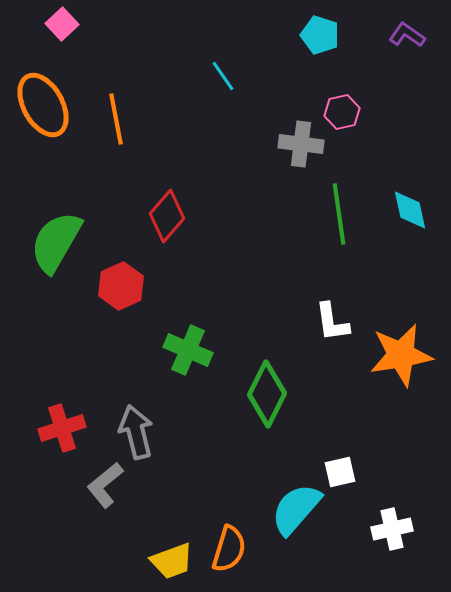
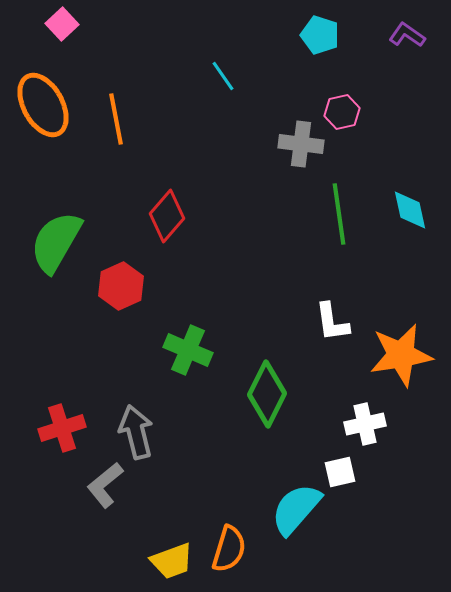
white cross: moved 27 px left, 105 px up
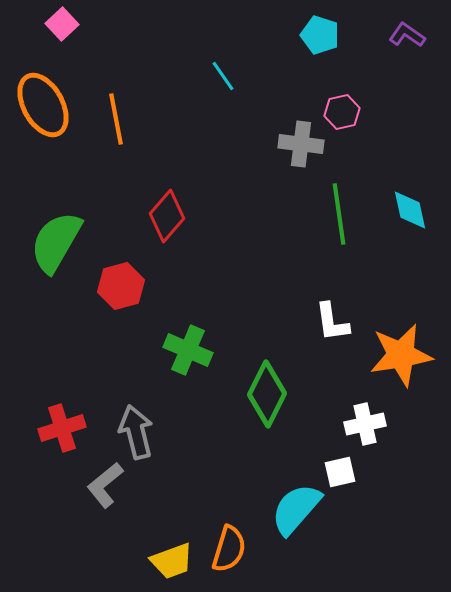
red hexagon: rotated 9 degrees clockwise
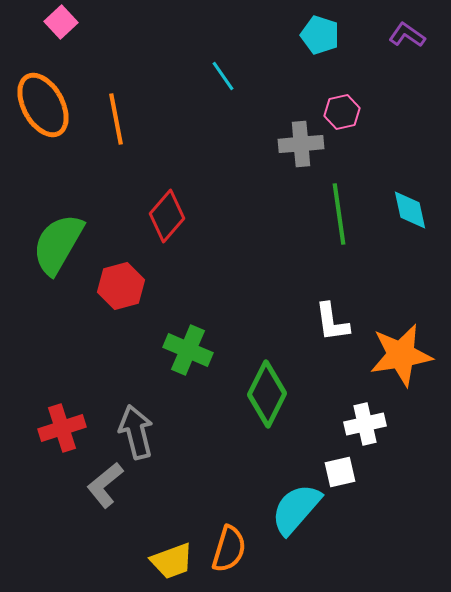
pink square: moved 1 px left, 2 px up
gray cross: rotated 12 degrees counterclockwise
green semicircle: moved 2 px right, 2 px down
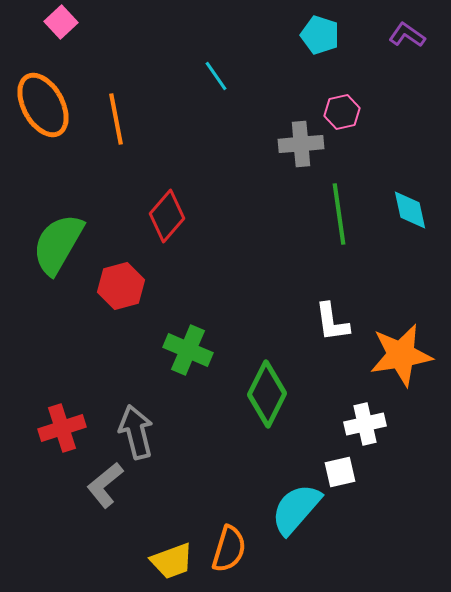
cyan line: moved 7 px left
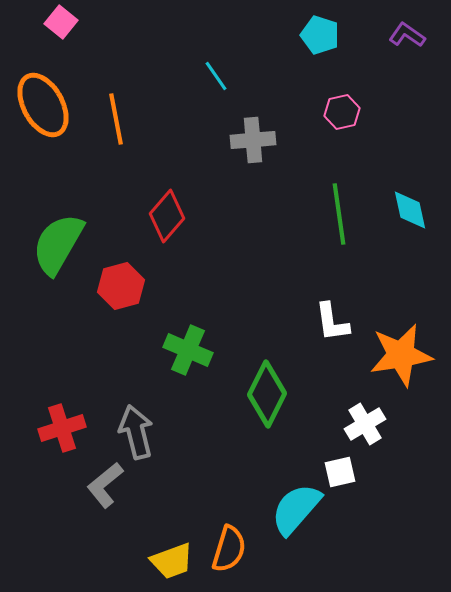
pink square: rotated 8 degrees counterclockwise
gray cross: moved 48 px left, 4 px up
white cross: rotated 18 degrees counterclockwise
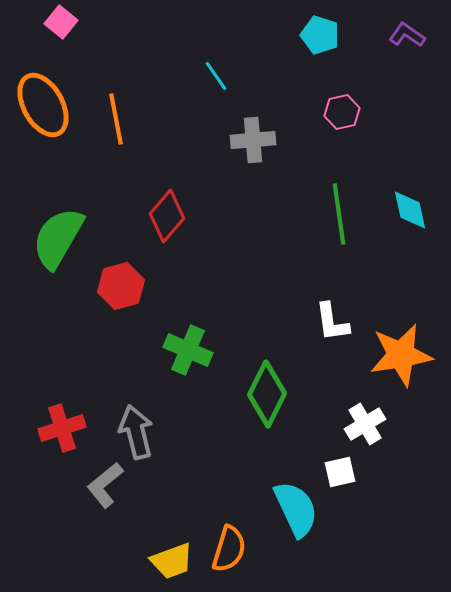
green semicircle: moved 6 px up
cyan semicircle: rotated 114 degrees clockwise
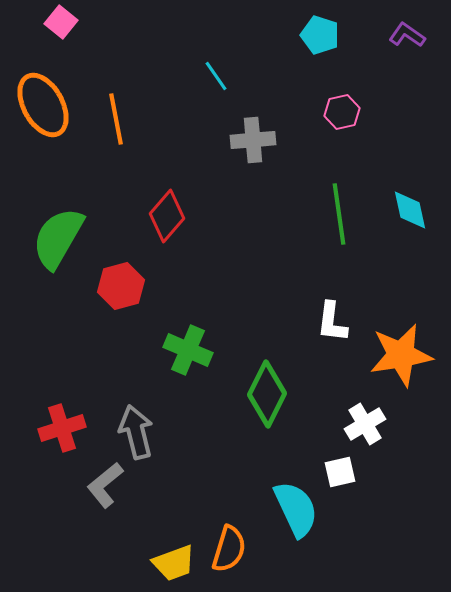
white L-shape: rotated 15 degrees clockwise
yellow trapezoid: moved 2 px right, 2 px down
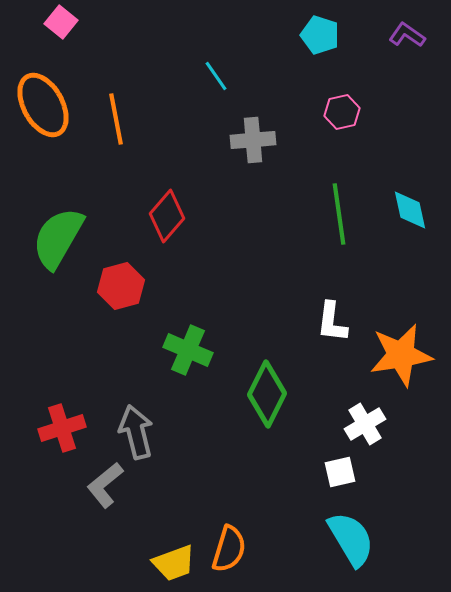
cyan semicircle: moved 55 px right, 30 px down; rotated 6 degrees counterclockwise
